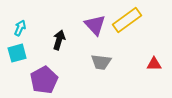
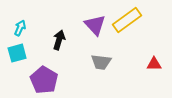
purple pentagon: rotated 12 degrees counterclockwise
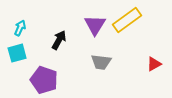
purple triangle: rotated 15 degrees clockwise
black arrow: rotated 12 degrees clockwise
red triangle: rotated 28 degrees counterclockwise
purple pentagon: rotated 12 degrees counterclockwise
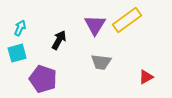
red triangle: moved 8 px left, 13 px down
purple pentagon: moved 1 px left, 1 px up
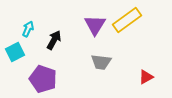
cyan arrow: moved 8 px right, 1 px down
black arrow: moved 5 px left
cyan square: moved 2 px left, 1 px up; rotated 12 degrees counterclockwise
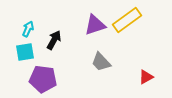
purple triangle: rotated 40 degrees clockwise
cyan square: moved 10 px right; rotated 18 degrees clockwise
gray trapezoid: rotated 40 degrees clockwise
purple pentagon: rotated 12 degrees counterclockwise
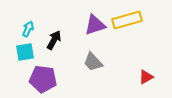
yellow rectangle: rotated 20 degrees clockwise
gray trapezoid: moved 8 px left
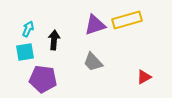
black arrow: rotated 24 degrees counterclockwise
red triangle: moved 2 px left
